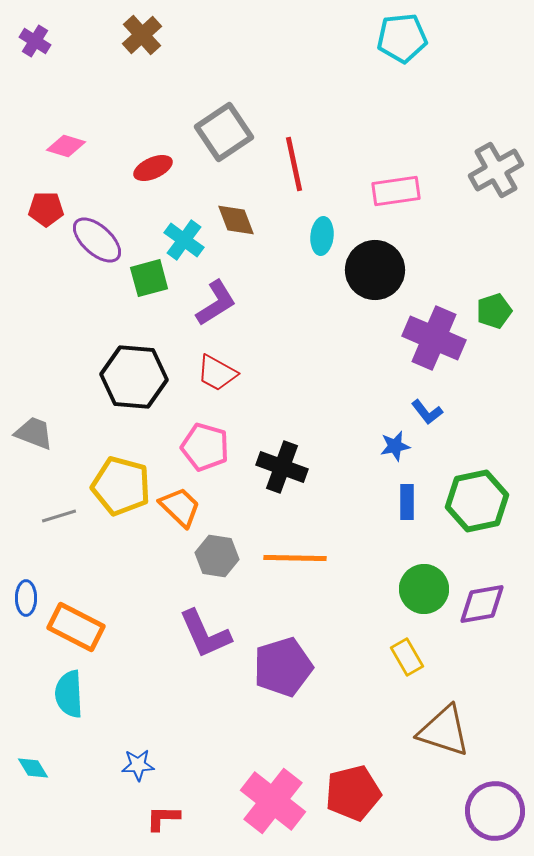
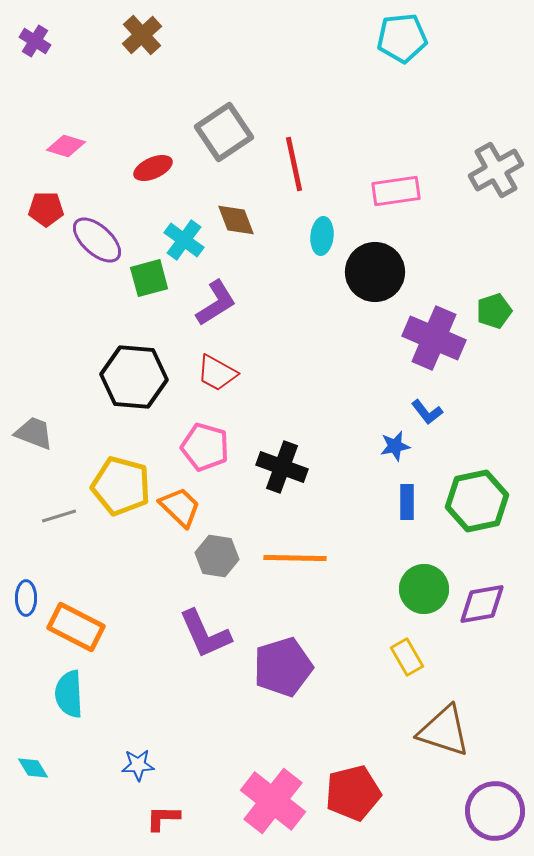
black circle at (375, 270): moved 2 px down
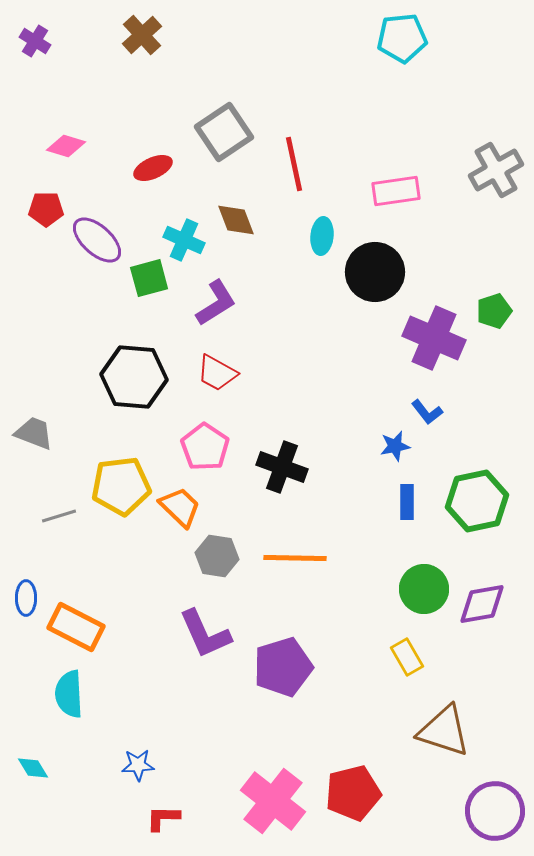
cyan cross at (184, 240): rotated 12 degrees counterclockwise
pink pentagon at (205, 447): rotated 18 degrees clockwise
yellow pentagon at (121, 486): rotated 22 degrees counterclockwise
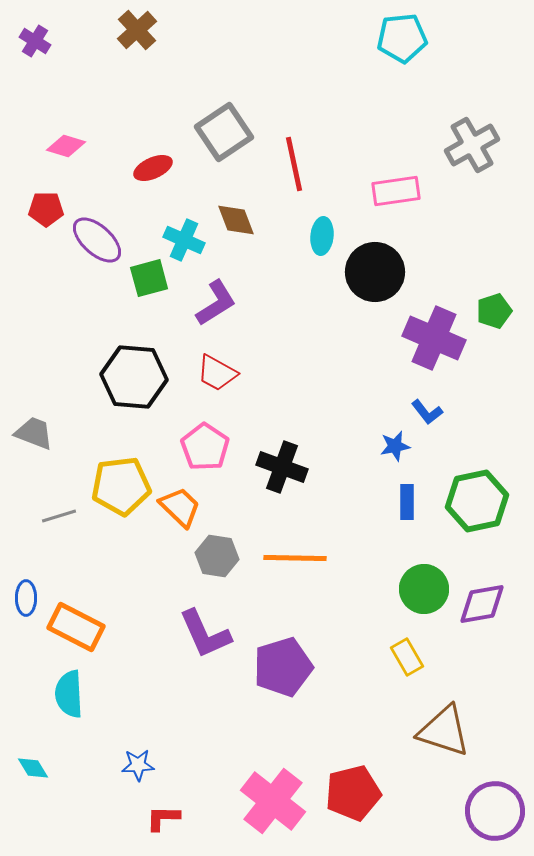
brown cross at (142, 35): moved 5 px left, 5 px up
gray cross at (496, 170): moved 24 px left, 25 px up
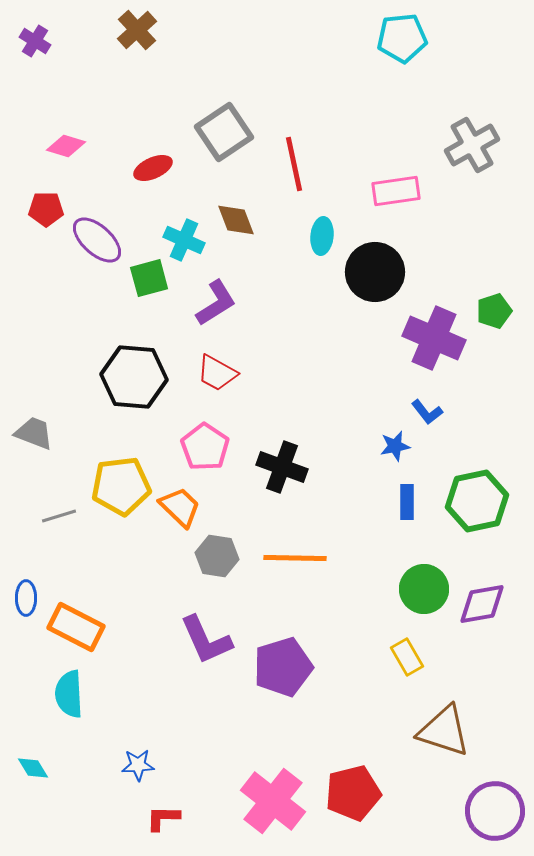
purple L-shape at (205, 634): moved 1 px right, 6 px down
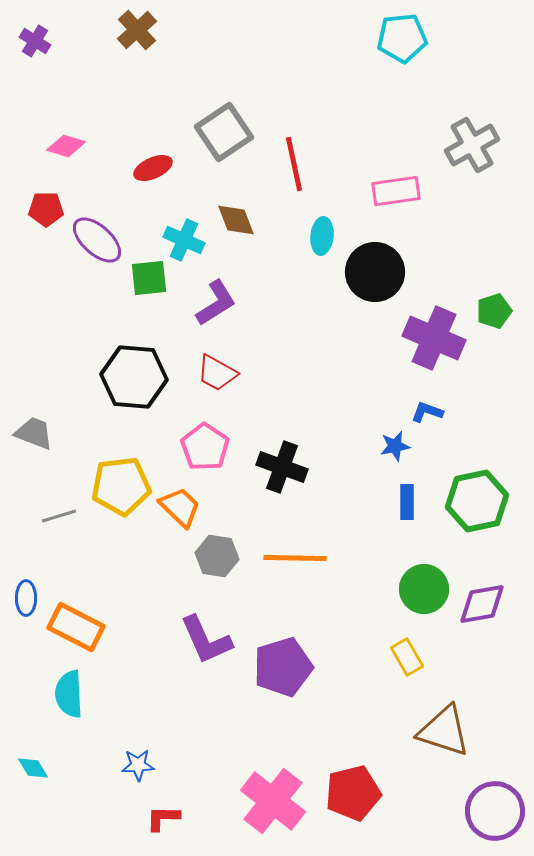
green square at (149, 278): rotated 9 degrees clockwise
blue L-shape at (427, 412): rotated 148 degrees clockwise
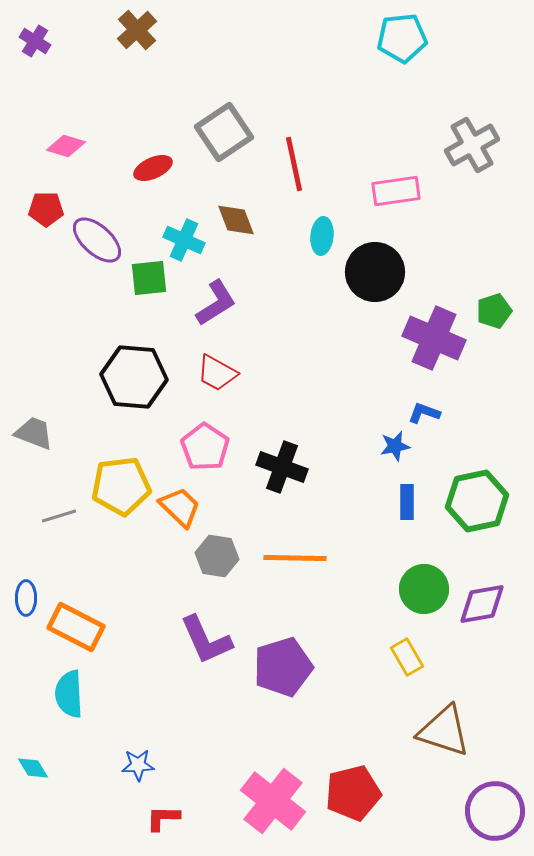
blue L-shape at (427, 412): moved 3 px left, 1 px down
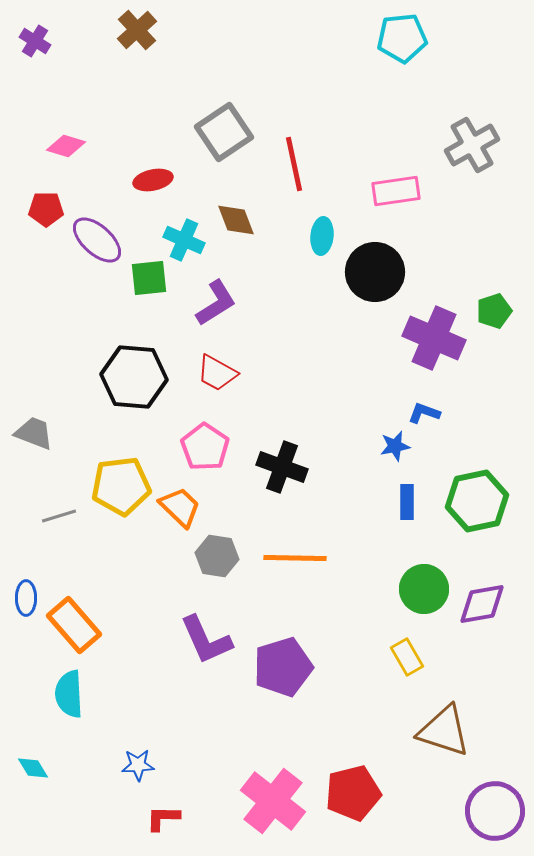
red ellipse at (153, 168): moved 12 px down; rotated 12 degrees clockwise
orange rectangle at (76, 627): moved 2 px left, 2 px up; rotated 22 degrees clockwise
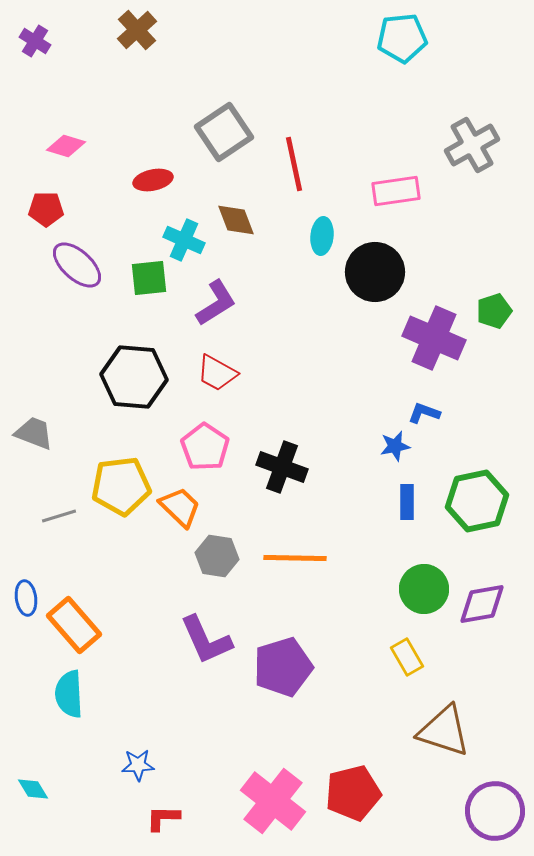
purple ellipse at (97, 240): moved 20 px left, 25 px down
blue ellipse at (26, 598): rotated 8 degrees counterclockwise
cyan diamond at (33, 768): moved 21 px down
